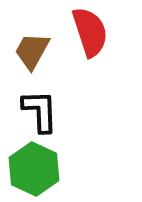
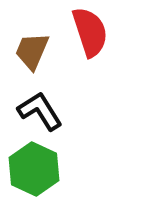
brown trapezoid: rotated 6 degrees counterclockwise
black L-shape: rotated 30 degrees counterclockwise
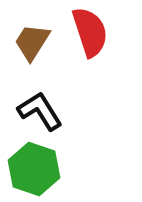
brown trapezoid: moved 9 px up; rotated 9 degrees clockwise
green hexagon: rotated 6 degrees counterclockwise
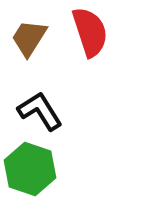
brown trapezoid: moved 3 px left, 4 px up
green hexagon: moved 4 px left
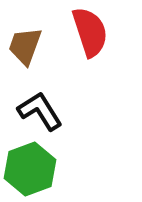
brown trapezoid: moved 4 px left, 8 px down; rotated 12 degrees counterclockwise
green hexagon: rotated 21 degrees clockwise
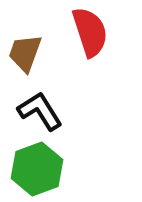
brown trapezoid: moved 7 px down
green hexagon: moved 7 px right
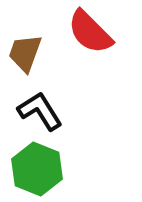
red semicircle: rotated 153 degrees clockwise
green hexagon: rotated 18 degrees counterclockwise
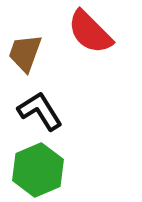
green hexagon: moved 1 px right, 1 px down; rotated 15 degrees clockwise
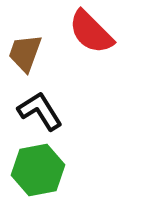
red semicircle: moved 1 px right
green hexagon: rotated 12 degrees clockwise
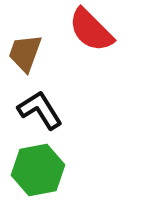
red semicircle: moved 2 px up
black L-shape: moved 1 px up
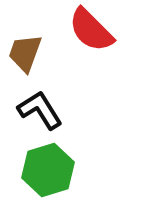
green hexagon: moved 10 px right; rotated 6 degrees counterclockwise
